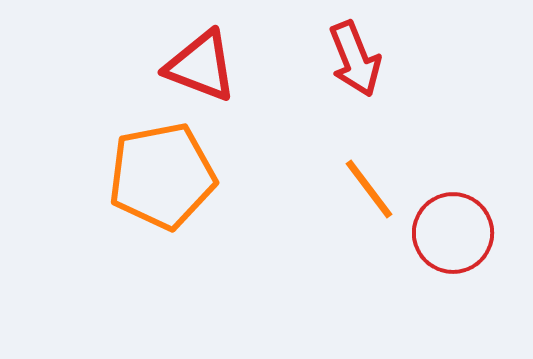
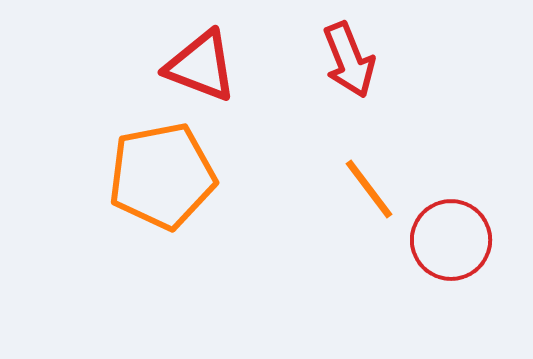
red arrow: moved 6 px left, 1 px down
red circle: moved 2 px left, 7 px down
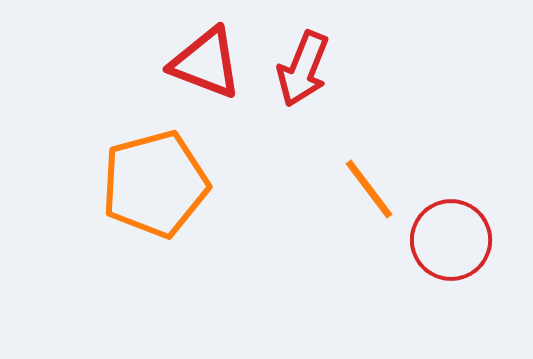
red arrow: moved 46 px left, 9 px down; rotated 44 degrees clockwise
red triangle: moved 5 px right, 3 px up
orange pentagon: moved 7 px left, 8 px down; rotated 4 degrees counterclockwise
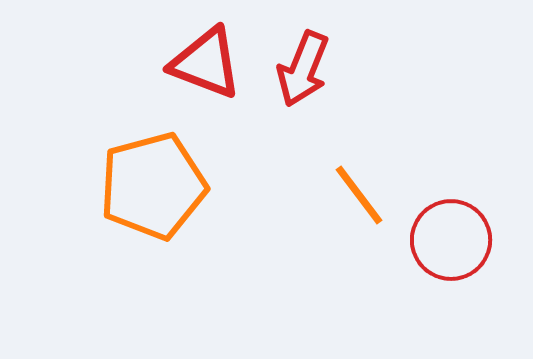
orange pentagon: moved 2 px left, 2 px down
orange line: moved 10 px left, 6 px down
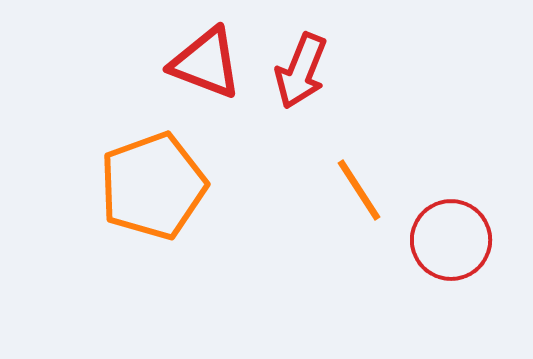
red arrow: moved 2 px left, 2 px down
orange pentagon: rotated 5 degrees counterclockwise
orange line: moved 5 px up; rotated 4 degrees clockwise
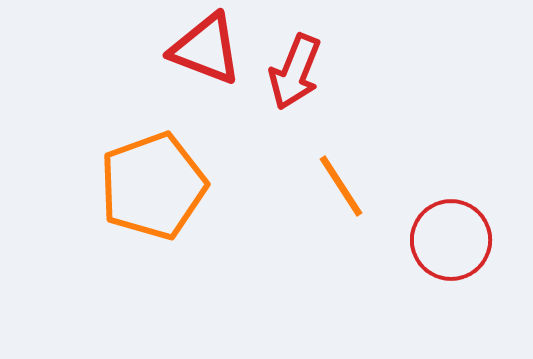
red triangle: moved 14 px up
red arrow: moved 6 px left, 1 px down
orange line: moved 18 px left, 4 px up
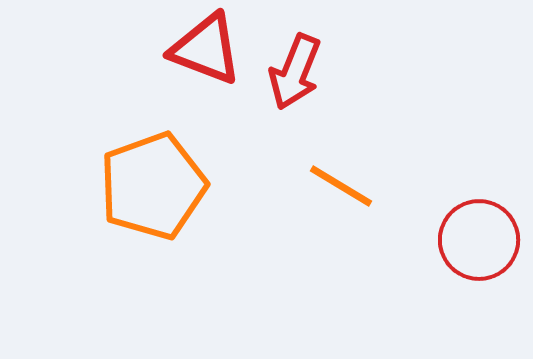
orange line: rotated 26 degrees counterclockwise
red circle: moved 28 px right
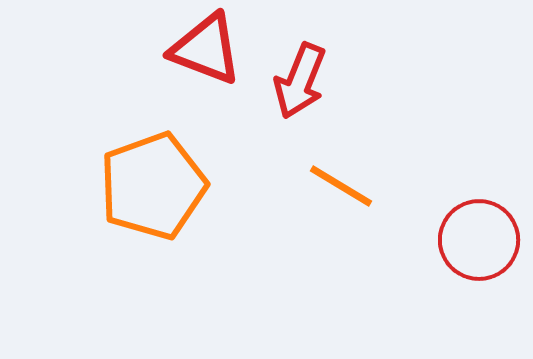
red arrow: moved 5 px right, 9 px down
